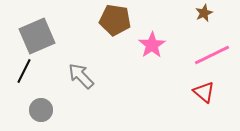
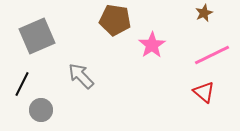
black line: moved 2 px left, 13 px down
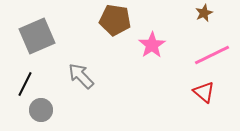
black line: moved 3 px right
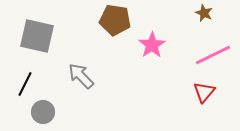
brown star: rotated 24 degrees counterclockwise
gray square: rotated 36 degrees clockwise
pink line: moved 1 px right
red triangle: rotated 30 degrees clockwise
gray circle: moved 2 px right, 2 px down
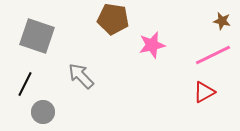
brown star: moved 18 px right, 8 px down; rotated 12 degrees counterclockwise
brown pentagon: moved 2 px left, 1 px up
gray square: rotated 6 degrees clockwise
pink star: rotated 20 degrees clockwise
red triangle: rotated 20 degrees clockwise
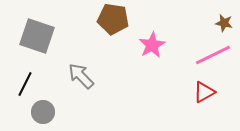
brown star: moved 2 px right, 2 px down
pink star: rotated 16 degrees counterclockwise
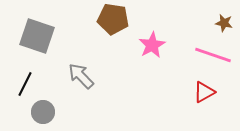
pink line: rotated 45 degrees clockwise
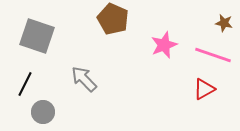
brown pentagon: rotated 16 degrees clockwise
pink star: moved 12 px right; rotated 8 degrees clockwise
gray arrow: moved 3 px right, 3 px down
red triangle: moved 3 px up
